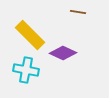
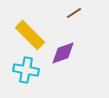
brown line: moved 4 px left, 1 px down; rotated 42 degrees counterclockwise
purple diamond: rotated 44 degrees counterclockwise
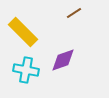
yellow rectangle: moved 7 px left, 3 px up
purple diamond: moved 7 px down
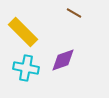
brown line: rotated 63 degrees clockwise
cyan cross: moved 2 px up
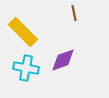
brown line: rotated 49 degrees clockwise
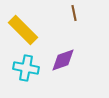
yellow rectangle: moved 2 px up
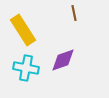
yellow rectangle: rotated 12 degrees clockwise
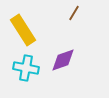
brown line: rotated 42 degrees clockwise
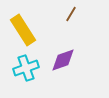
brown line: moved 3 px left, 1 px down
cyan cross: rotated 30 degrees counterclockwise
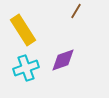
brown line: moved 5 px right, 3 px up
